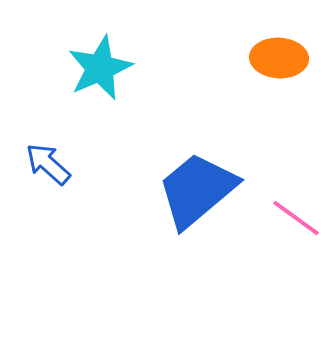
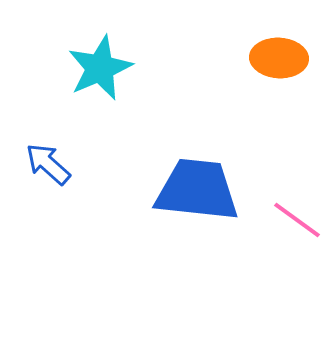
blue trapezoid: rotated 46 degrees clockwise
pink line: moved 1 px right, 2 px down
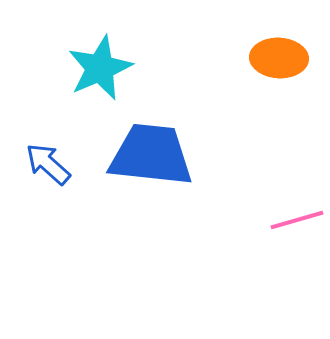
blue trapezoid: moved 46 px left, 35 px up
pink line: rotated 52 degrees counterclockwise
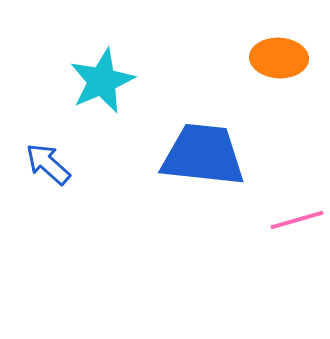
cyan star: moved 2 px right, 13 px down
blue trapezoid: moved 52 px right
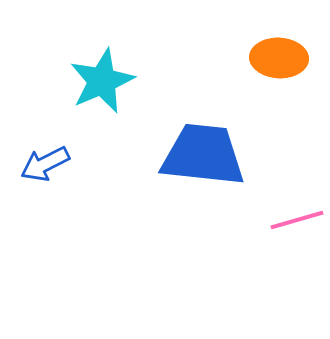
blue arrow: moved 3 px left; rotated 69 degrees counterclockwise
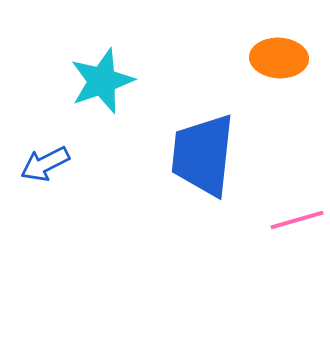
cyan star: rotated 4 degrees clockwise
blue trapezoid: rotated 90 degrees counterclockwise
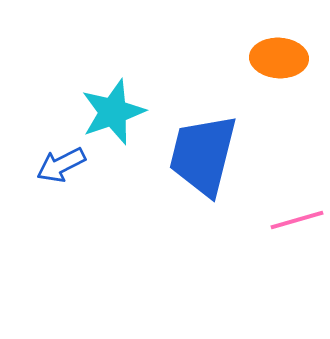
cyan star: moved 11 px right, 31 px down
blue trapezoid: rotated 8 degrees clockwise
blue arrow: moved 16 px right, 1 px down
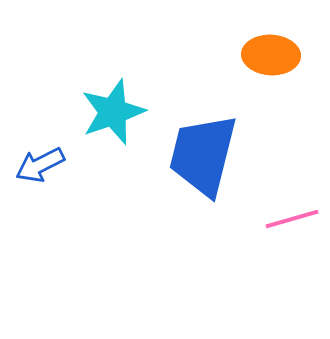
orange ellipse: moved 8 px left, 3 px up
blue arrow: moved 21 px left
pink line: moved 5 px left, 1 px up
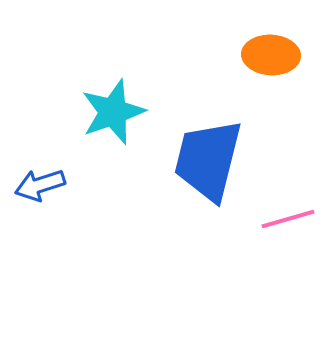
blue trapezoid: moved 5 px right, 5 px down
blue arrow: moved 20 px down; rotated 9 degrees clockwise
pink line: moved 4 px left
